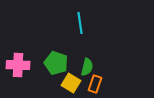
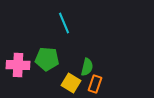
cyan line: moved 16 px left; rotated 15 degrees counterclockwise
green pentagon: moved 9 px left, 4 px up; rotated 15 degrees counterclockwise
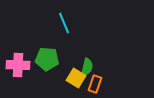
yellow square: moved 5 px right, 5 px up
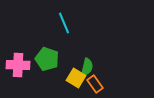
green pentagon: rotated 15 degrees clockwise
orange rectangle: rotated 54 degrees counterclockwise
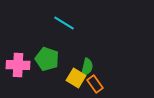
cyan line: rotated 35 degrees counterclockwise
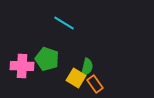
pink cross: moved 4 px right, 1 px down
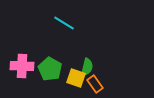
green pentagon: moved 3 px right, 10 px down; rotated 10 degrees clockwise
yellow square: rotated 12 degrees counterclockwise
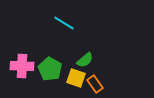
green semicircle: moved 2 px left, 7 px up; rotated 36 degrees clockwise
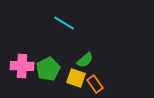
green pentagon: moved 2 px left; rotated 15 degrees clockwise
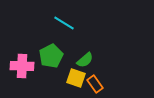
green pentagon: moved 3 px right, 13 px up
